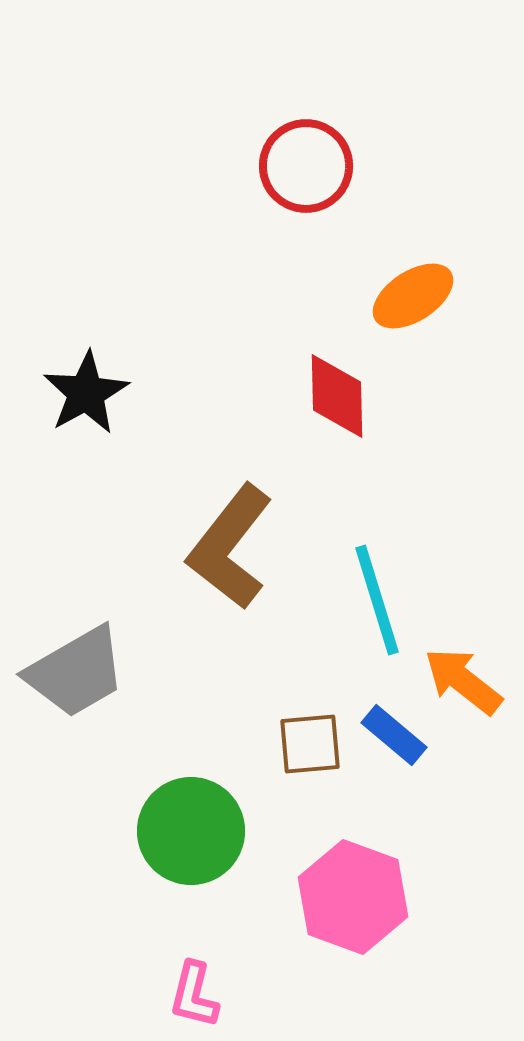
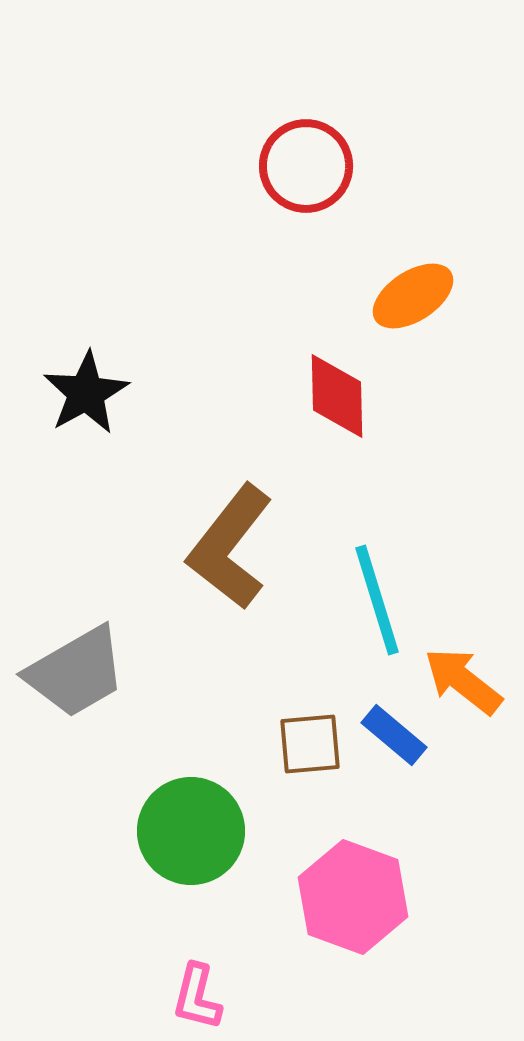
pink L-shape: moved 3 px right, 2 px down
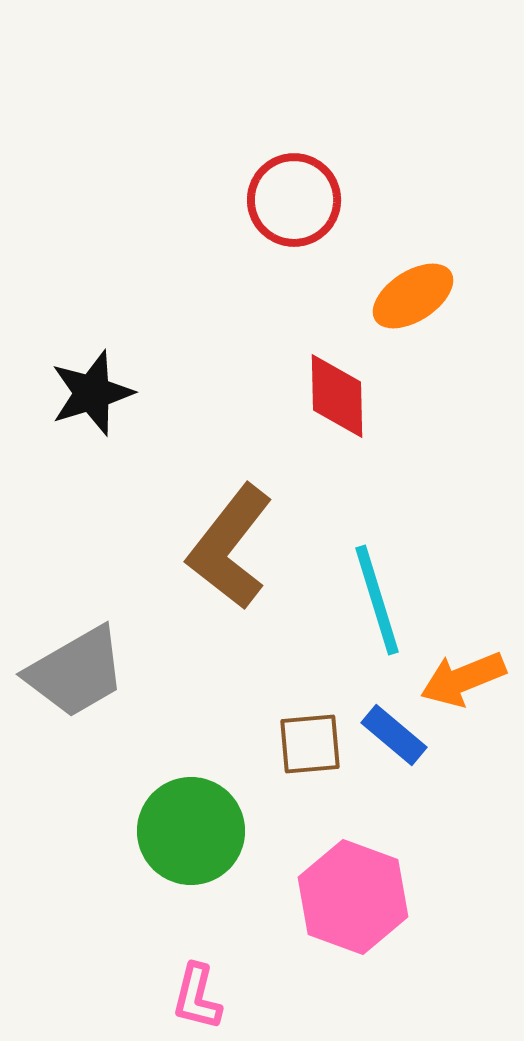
red circle: moved 12 px left, 34 px down
black star: moved 6 px right; rotated 12 degrees clockwise
orange arrow: moved 2 px up; rotated 60 degrees counterclockwise
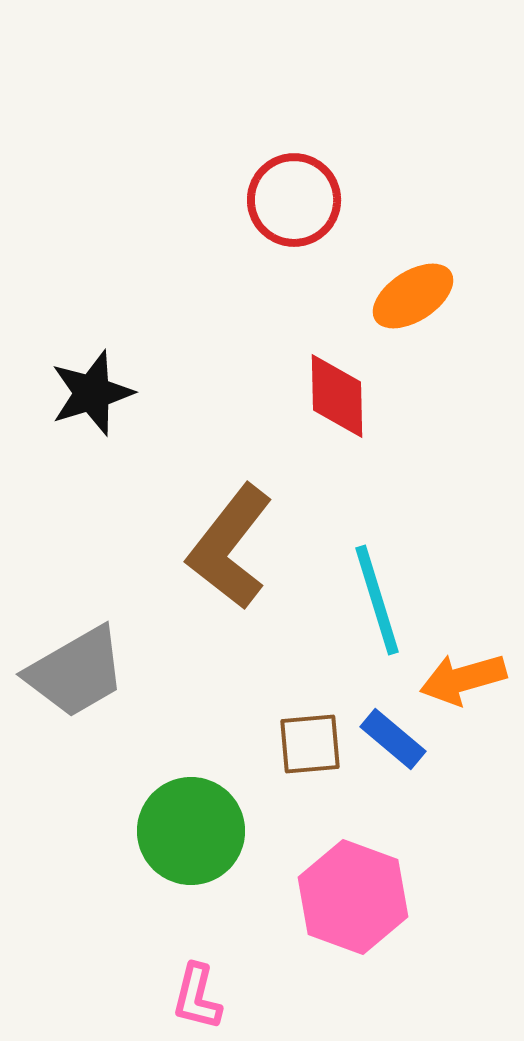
orange arrow: rotated 6 degrees clockwise
blue rectangle: moved 1 px left, 4 px down
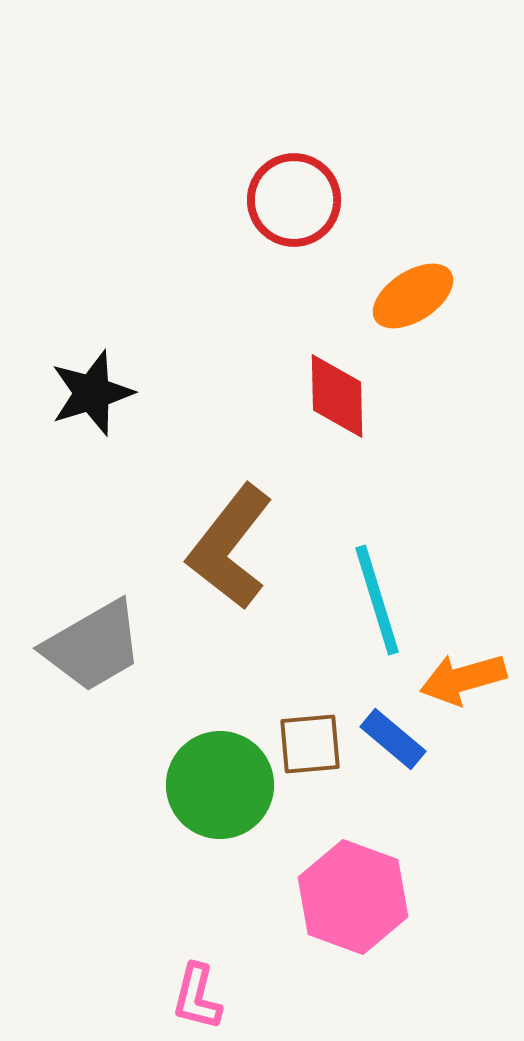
gray trapezoid: moved 17 px right, 26 px up
green circle: moved 29 px right, 46 px up
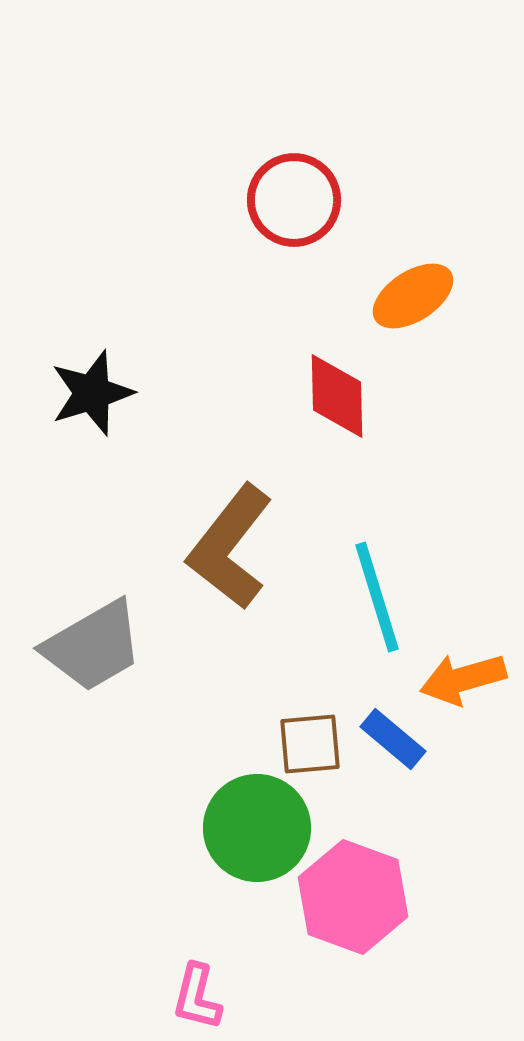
cyan line: moved 3 px up
green circle: moved 37 px right, 43 px down
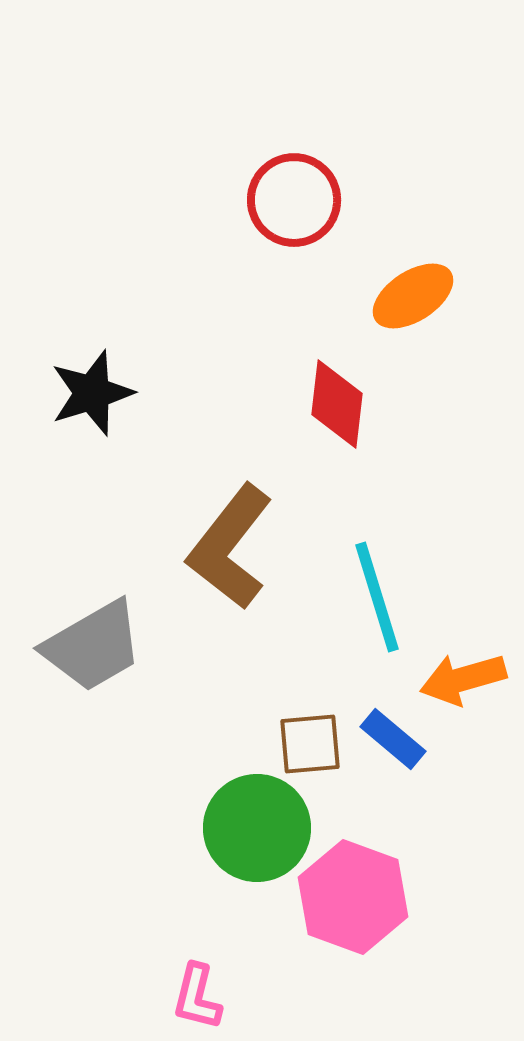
red diamond: moved 8 px down; rotated 8 degrees clockwise
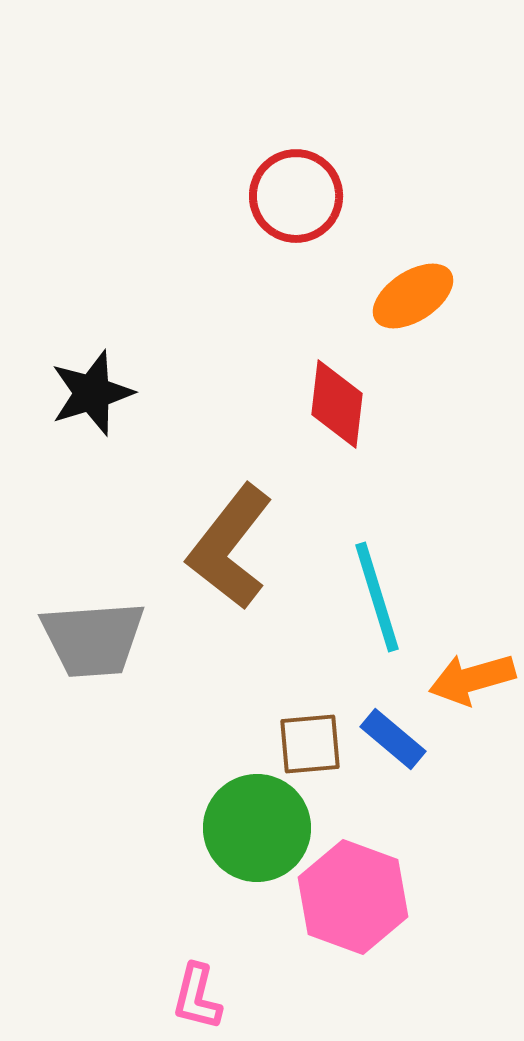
red circle: moved 2 px right, 4 px up
gray trapezoid: moved 7 px up; rotated 26 degrees clockwise
orange arrow: moved 9 px right
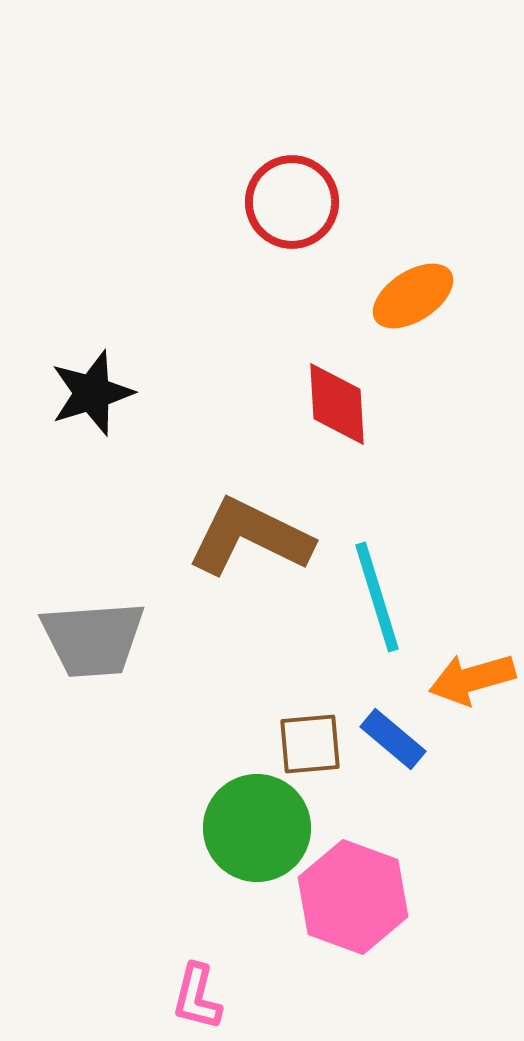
red circle: moved 4 px left, 6 px down
red diamond: rotated 10 degrees counterclockwise
brown L-shape: moved 20 px right, 10 px up; rotated 78 degrees clockwise
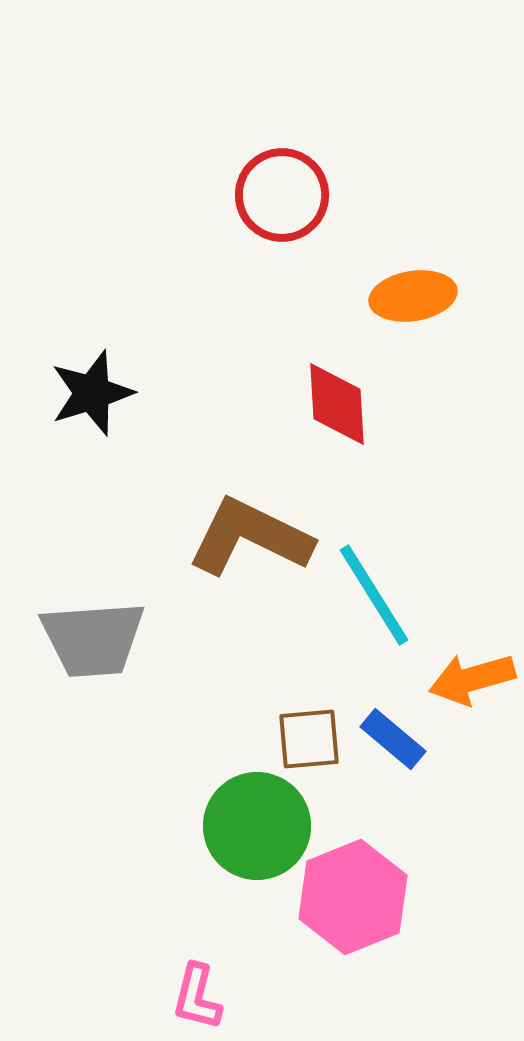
red circle: moved 10 px left, 7 px up
orange ellipse: rotated 24 degrees clockwise
cyan line: moved 3 px left, 2 px up; rotated 15 degrees counterclockwise
brown square: moved 1 px left, 5 px up
green circle: moved 2 px up
pink hexagon: rotated 18 degrees clockwise
